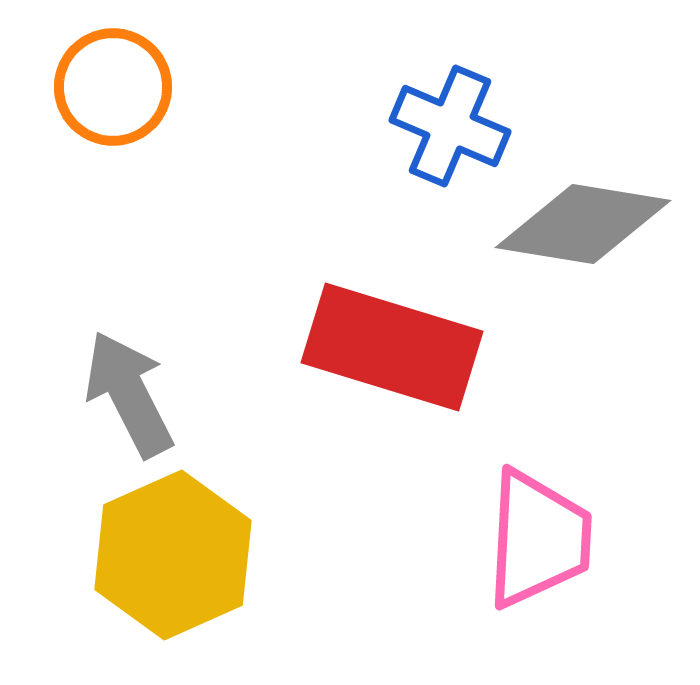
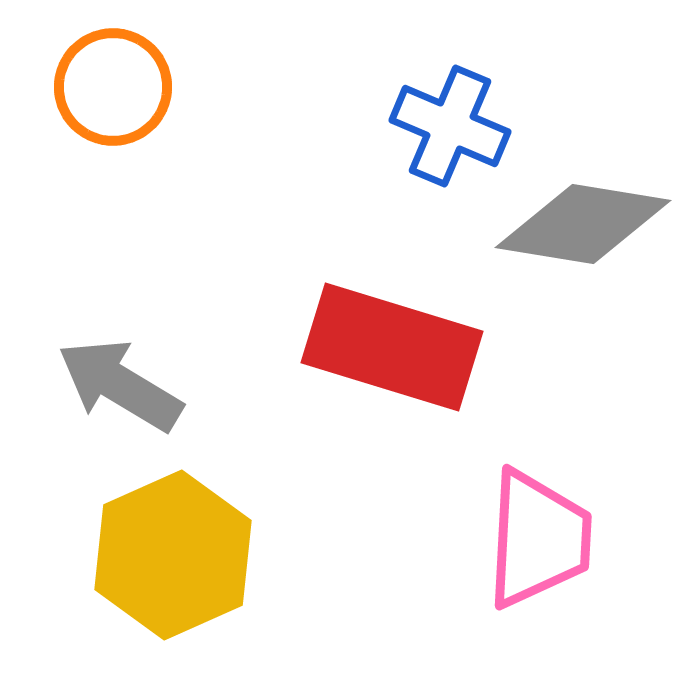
gray arrow: moved 9 px left, 9 px up; rotated 32 degrees counterclockwise
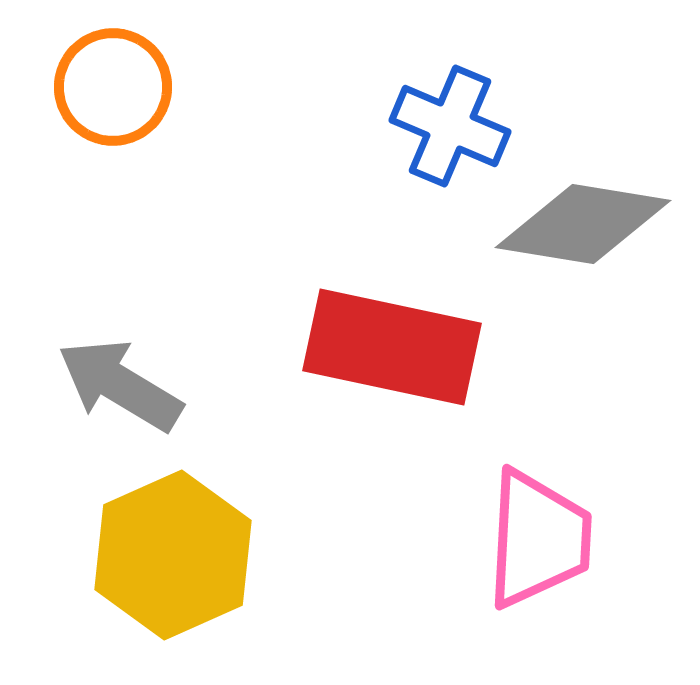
red rectangle: rotated 5 degrees counterclockwise
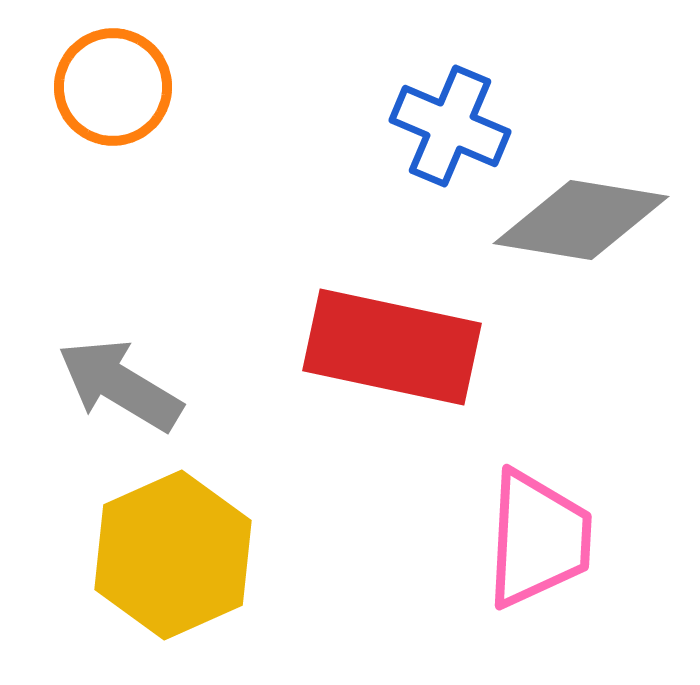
gray diamond: moved 2 px left, 4 px up
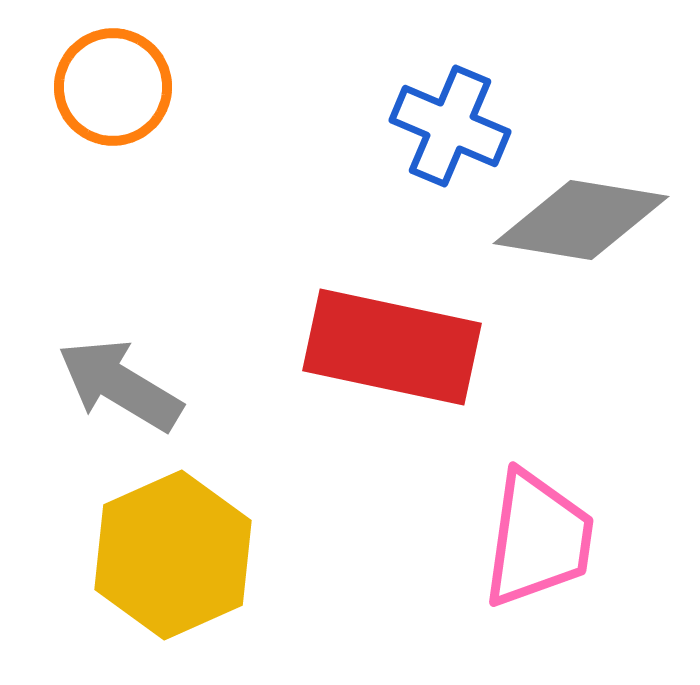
pink trapezoid: rotated 5 degrees clockwise
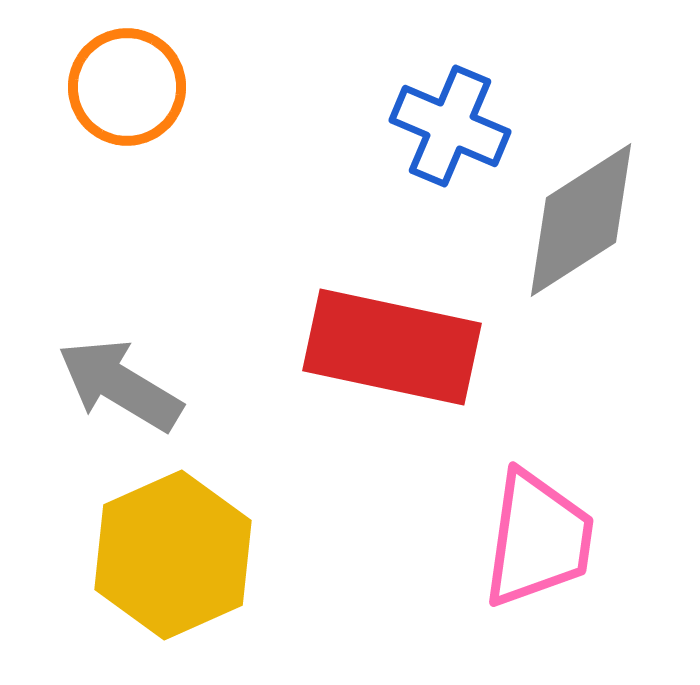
orange circle: moved 14 px right
gray diamond: rotated 42 degrees counterclockwise
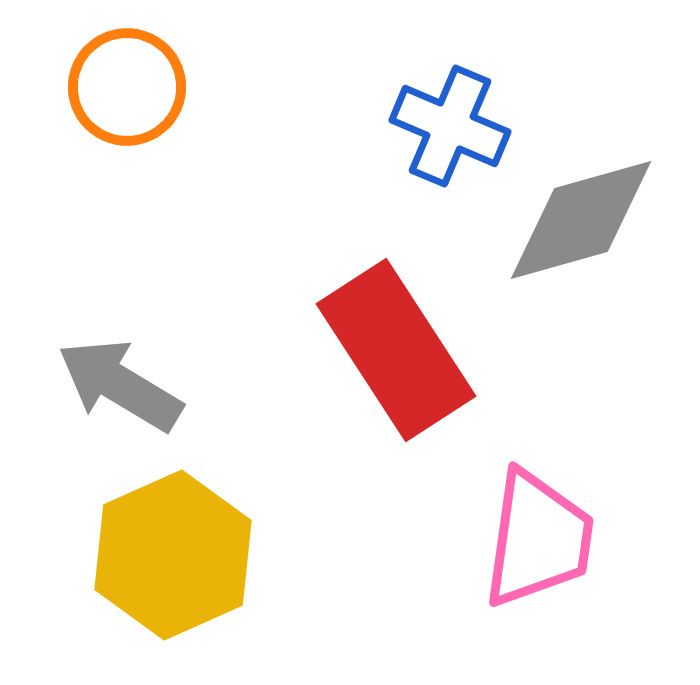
gray diamond: rotated 17 degrees clockwise
red rectangle: moved 4 px right, 3 px down; rotated 45 degrees clockwise
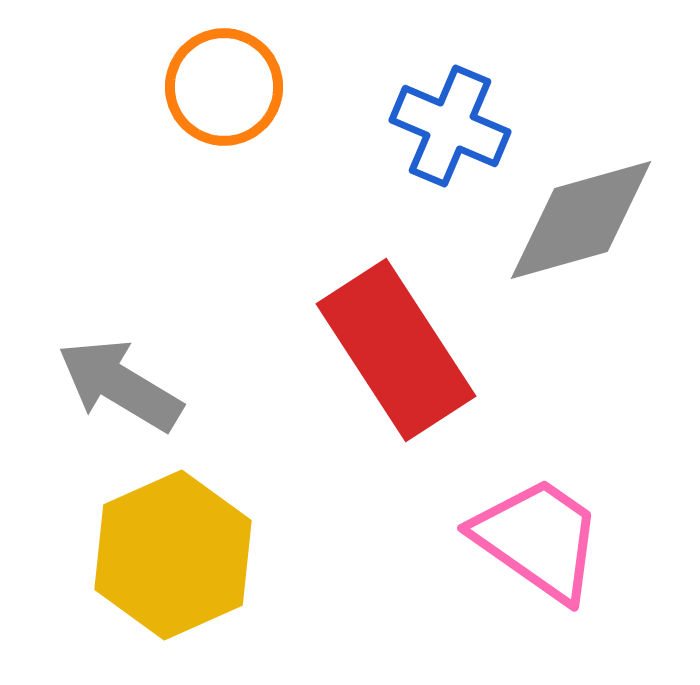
orange circle: moved 97 px right
pink trapezoid: rotated 63 degrees counterclockwise
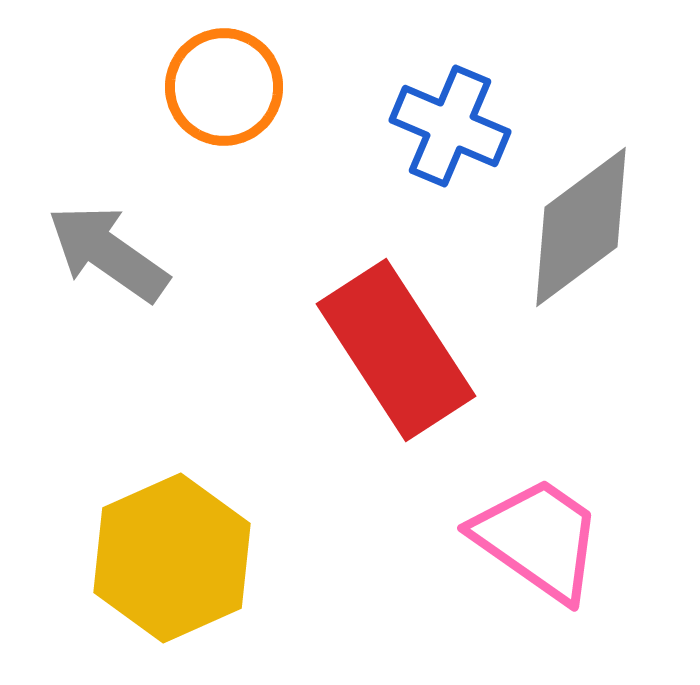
gray diamond: moved 7 px down; rotated 21 degrees counterclockwise
gray arrow: moved 12 px left, 132 px up; rotated 4 degrees clockwise
yellow hexagon: moved 1 px left, 3 px down
